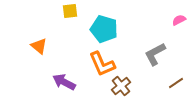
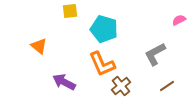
brown line: moved 9 px left, 3 px down
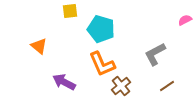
pink semicircle: moved 6 px right
cyan pentagon: moved 3 px left
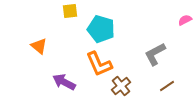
orange L-shape: moved 3 px left
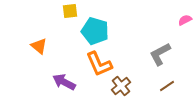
cyan pentagon: moved 6 px left, 2 px down
gray L-shape: moved 5 px right
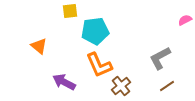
cyan pentagon: rotated 24 degrees counterclockwise
gray L-shape: moved 4 px down
orange L-shape: moved 1 px down
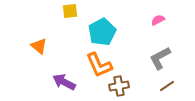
pink semicircle: moved 27 px left
cyan pentagon: moved 7 px right, 1 px down; rotated 20 degrees counterclockwise
brown cross: moved 2 px left; rotated 30 degrees clockwise
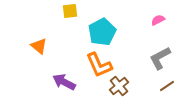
brown cross: rotated 30 degrees counterclockwise
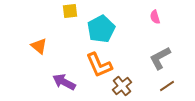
pink semicircle: moved 3 px left, 3 px up; rotated 80 degrees counterclockwise
cyan pentagon: moved 1 px left, 3 px up
brown cross: moved 3 px right
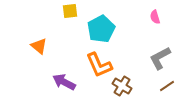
brown cross: rotated 18 degrees counterclockwise
